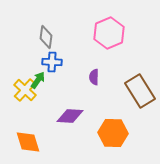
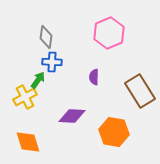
yellow cross: moved 7 px down; rotated 20 degrees clockwise
purple diamond: moved 2 px right
orange hexagon: moved 1 px right, 1 px up; rotated 8 degrees clockwise
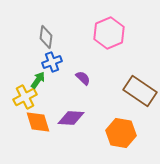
blue cross: rotated 24 degrees counterclockwise
purple semicircle: moved 11 px left, 1 px down; rotated 133 degrees clockwise
brown rectangle: rotated 24 degrees counterclockwise
purple diamond: moved 1 px left, 2 px down
orange hexagon: moved 7 px right, 1 px down
orange diamond: moved 10 px right, 20 px up
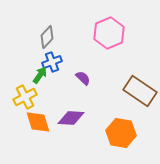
gray diamond: moved 1 px right; rotated 35 degrees clockwise
green arrow: moved 2 px right, 5 px up
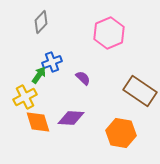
gray diamond: moved 6 px left, 15 px up
green arrow: moved 1 px left
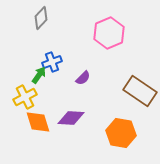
gray diamond: moved 4 px up
purple semicircle: rotated 91 degrees clockwise
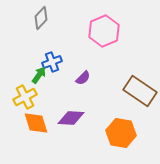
pink hexagon: moved 5 px left, 2 px up
orange diamond: moved 2 px left, 1 px down
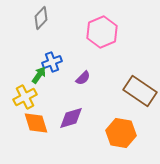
pink hexagon: moved 2 px left, 1 px down
purple diamond: rotated 20 degrees counterclockwise
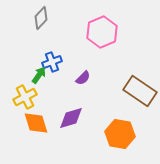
orange hexagon: moved 1 px left, 1 px down
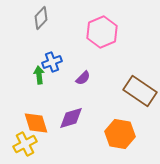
green arrow: rotated 42 degrees counterclockwise
yellow cross: moved 47 px down
